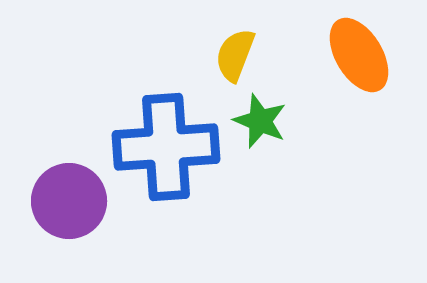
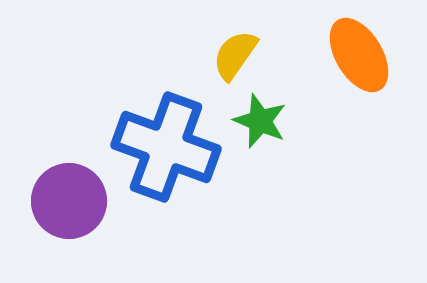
yellow semicircle: rotated 14 degrees clockwise
blue cross: rotated 24 degrees clockwise
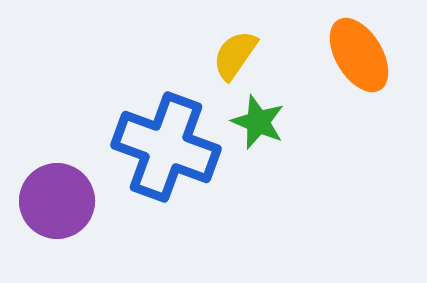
green star: moved 2 px left, 1 px down
purple circle: moved 12 px left
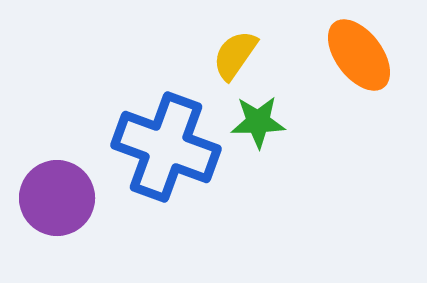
orange ellipse: rotated 6 degrees counterclockwise
green star: rotated 24 degrees counterclockwise
purple circle: moved 3 px up
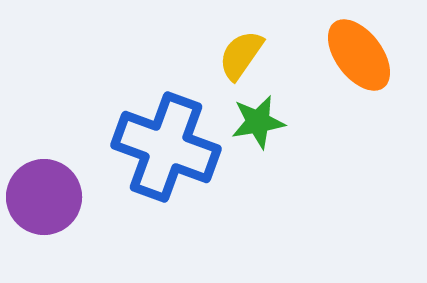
yellow semicircle: moved 6 px right
green star: rotated 8 degrees counterclockwise
purple circle: moved 13 px left, 1 px up
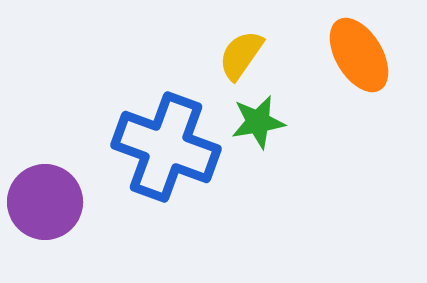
orange ellipse: rotated 6 degrees clockwise
purple circle: moved 1 px right, 5 px down
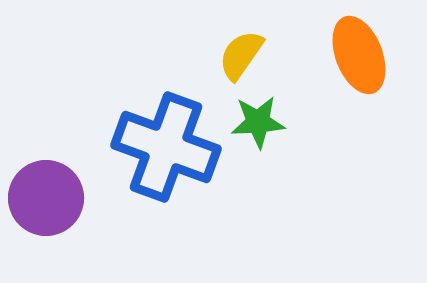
orange ellipse: rotated 10 degrees clockwise
green star: rotated 6 degrees clockwise
purple circle: moved 1 px right, 4 px up
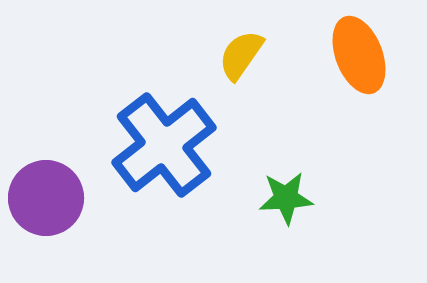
green star: moved 28 px right, 76 px down
blue cross: moved 2 px left, 2 px up; rotated 32 degrees clockwise
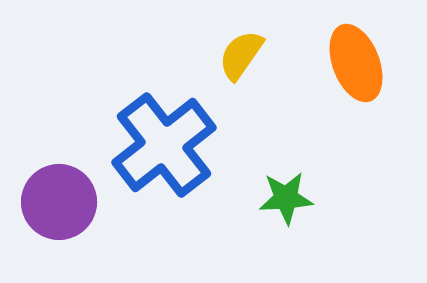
orange ellipse: moved 3 px left, 8 px down
purple circle: moved 13 px right, 4 px down
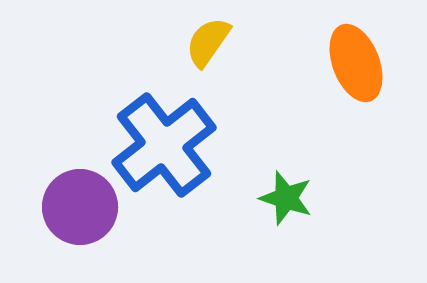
yellow semicircle: moved 33 px left, 13 px up
green star: rotated 22 degrees clockwise
purple circle: moved 21 px right, 5 px down
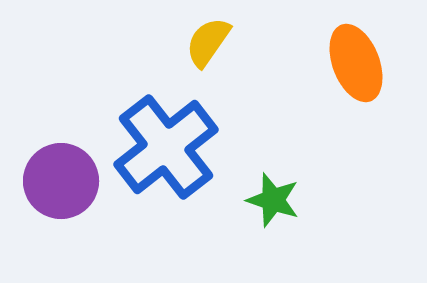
blue cross: moved 2 px right, 2 px down
green star: moved 13 px left, 2 px down
purple circle: moved 19 px left, 26 px up
